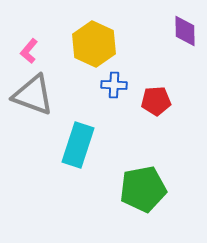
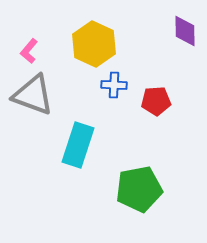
green pentagon: moved 4 px left
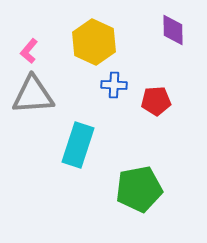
purple diamond: moved 12 px left, 1 px up
yellow hexagon: moved 2 px up
gray triangle: rotated 24 degrees counterclockwise
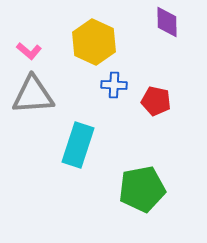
purple diamond: moved 6 px left, 8 px up
pink L-shape: rotated 90 degrees counterclockwise
red pentagon: rotated 16 degrees clockwise
green pentagon: moved 3 px right
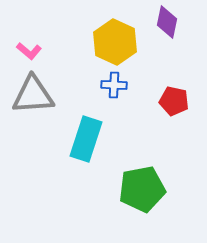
purple diamond: rotated 12 degrees clockwise
yellow hexagon: moved 21 px right
red pentagon: moved 18 px right
cyan rectangle: moved 8 px right, 6 px up
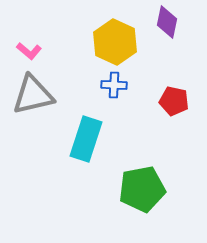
gray triangle: rotated 9 degrees counterclockwise
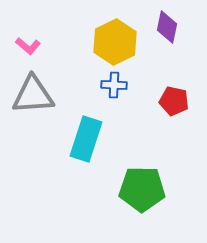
purple diamond: moved 5 px down
yellow hexagon: rotated 9 degrees clockwise
pink L-shape: moved 1 px left, 5 px up
gray triangle: rotated 9 degrees clockwise
green pentagon: rotated 12 degrees clockwise
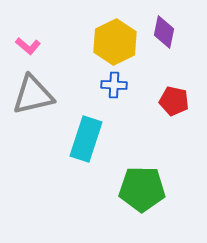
purple diamond: moved 3 px left, 5 px down
gray triangle: rotated 9 degrees counterclockwise
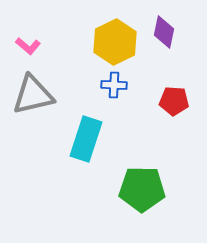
red pentagon: rotated 8 degrees counterclockwise
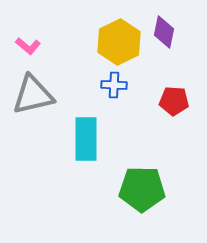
yellow hexagon: moved 4 px right
cyan rectangle: rotated 18 degrees counterclockwise
